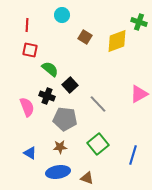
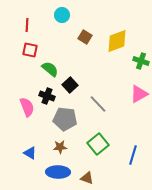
green cross: moved 2 px right, 39 px down
blue ellipse: rotated 10 degrees clockwise
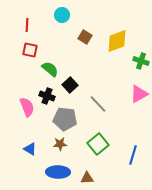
brown star: moved 3 px up
blue triangle: moved 4 px up
brown triangle: rotated 24 degrees counterclockwise
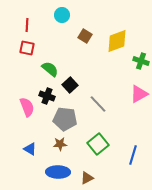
brown square: moved 1 px up
red square: moved 3 px left, 2 px up
brown triangle: rotated 24 degrees counterclockwise
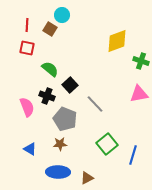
brown square: moved 35 px left, 7 px up
pink triangle: rotated 18 degrees clockwise
gray line: moved 3 px left
gray pentagon: rotated 15 degrees clockwise
green square: moved 9 px right
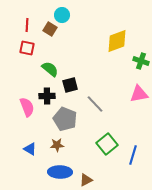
black square: rotated 28 degrees clockwise
black cross: rotated 21 degrees counterclockwise
brown star: moved 3 px left, 1 px down
blue ellipse: moved 2 px right
brown triangle: moved 1 px left, 2 px down
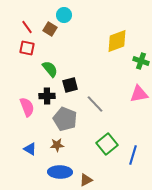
cyan circle: moved 2 px right
red line: moved 2 px down; rotated 40 degrees counterclockwise
green semicircle: rotated 12 degrees clockwise
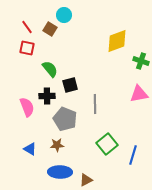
gray line: rotated 42 degrees clockwise
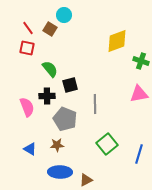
red line: moved 1 px right, 1 px down
blue line: moved 6 px right, 1 px up
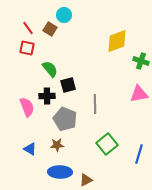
black square: moved 2 px left
